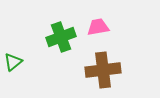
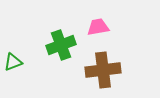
green cross: moved 8 px down
green triangle: rotated 18 degrees clockwise
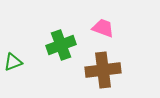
pink trapezoid: moved 5 px right, 1 px down; rotated 30 degrees clockwise
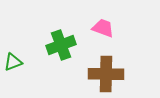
brown cross: moved 3 px right, 4 px down; rotated 8 degrees clockwise
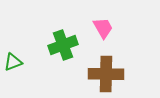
pink trapezoid: rotated 40 degrees clockwise
green cross: moved 2 px right
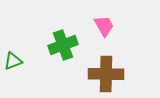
pink trapezoid: moved 1 px right, 2 px up
green triangle: moved 1 px up
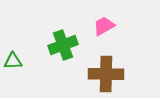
pink trapezoid: rotated 90 degrees counterclockwise
green triangle: rotated 18 degrees clockwise
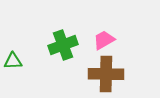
pink trapezoid: moved 14 px down
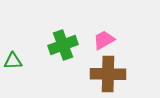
brown cross: moved 2 px right
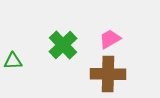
pink trapezoid: moved 6 px right, 1 px up
green cross: rotated 24 degrees counterclockwise
